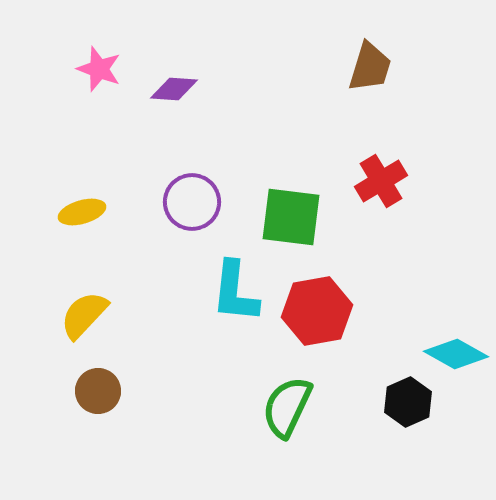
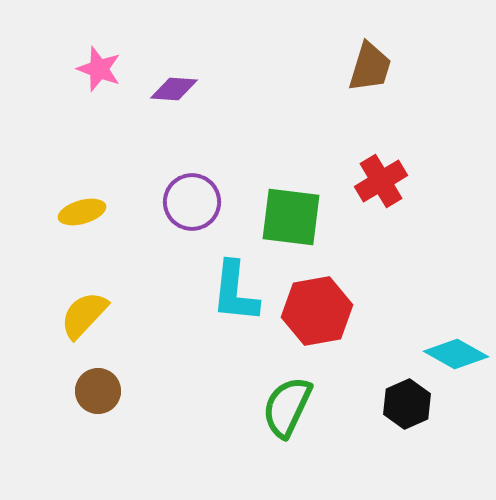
black hexagon: moved 1 px left, 2 px down
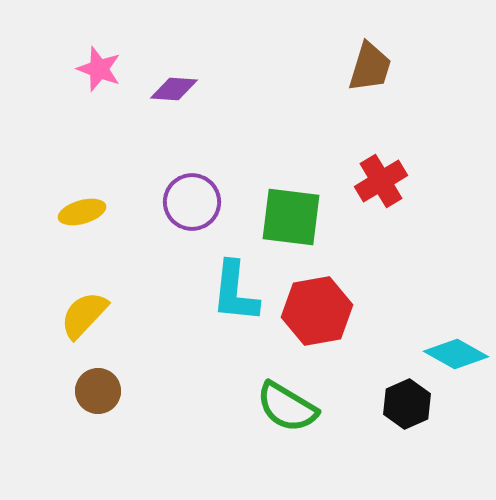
green semicircle: rotated 84 degrees counterclockwise
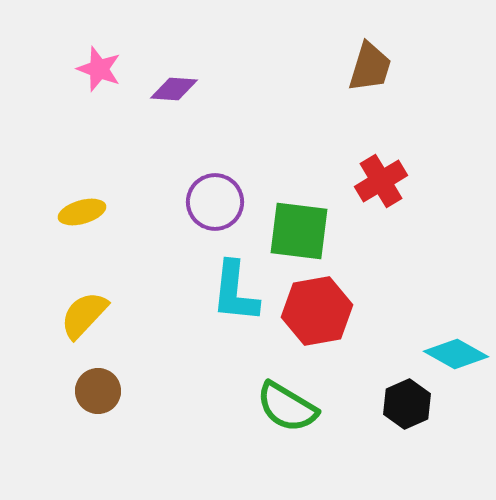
purple circle: moved 23 px right
green square: moved 8 px right, 14 px down
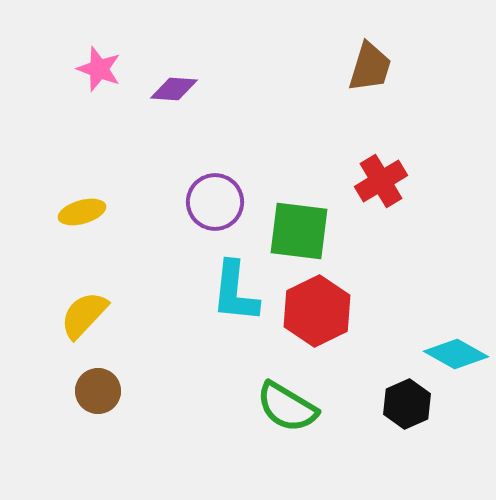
red hexagon: rotated 16 degrees counterclockwise
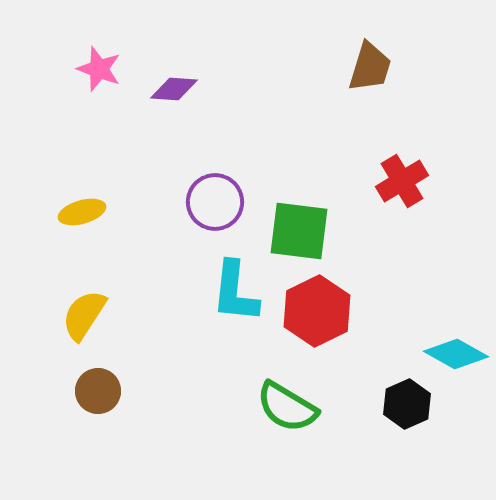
red cross: moved 21 px right
yellow semicircle: rotated 10 degrees counterclockwise
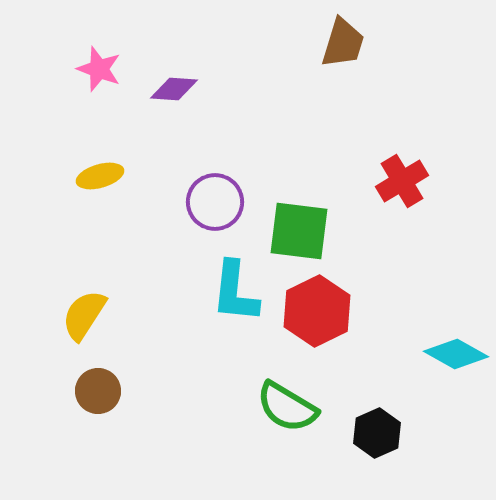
brown trapezoid: moved 27 px left, 24 px up
yellow ellipse: moved 18 px right, 36 px up
black hexagon: moved 30 px left, 29 px down
